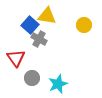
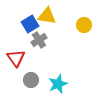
blue square: moved 1 px up; rotated 18 degrees clockwise
gray cross: moved 1 px down; rotated 28 degrees clockwise
gray circle: moved 1 px left, 2 px down
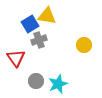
yellow circle: moved 20 px down
gray cross: rotated 14 degrees clockwise
gray circle: moved 5 px right, 1 px down
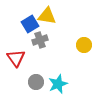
gray cross: moved 1 px right
gray circle: moved 1 px down
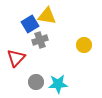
red triangle: rotated 18 degrees clockwise
cyan star: rotated 18 degrees clockwise
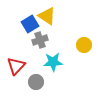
yellow triangle: rotated 24 degrees clockwise
red triangle: moved 8 px down
cyan star: moved 5 px left, 22 px up
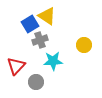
cyan star: moved 1 px up
